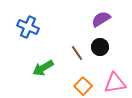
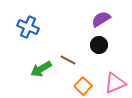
black circle: moved 1 px left, 2 px up
brown line: moved 9 px left, 7 px down; rotated 28 degrees counterclockwise
green arrow: moved 2 px left, 1 px down
pink triangle: rotated 15 degrees counterclockwise
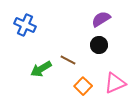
blue cross: moved 3 px left, 2 px up
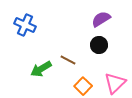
pink triangle: rotated 20 degrees counterclockwise
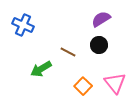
blue cross: moved 2 px left
brown line: moved 8 px up
pink triangle: rotated 25 degrees counterclockwise
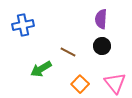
purple semicircle: rotated 54 degrees counterclockwise
blue cross: rotated 35 degrees counterclockwise
black circle: moved 3 px right, 1 px down
orange square: moved 3 px left, 2 px up
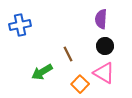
blue cross: moved 3 px left
black circle: moved 3 px right
brown line: moved 2 px down; rotated 35 degrees clockwise
green arrow: moved 1 px right, 3 px down
pink triangle: moved 11 px left, 10 px up; rotated 20 degrees counterclockwise
